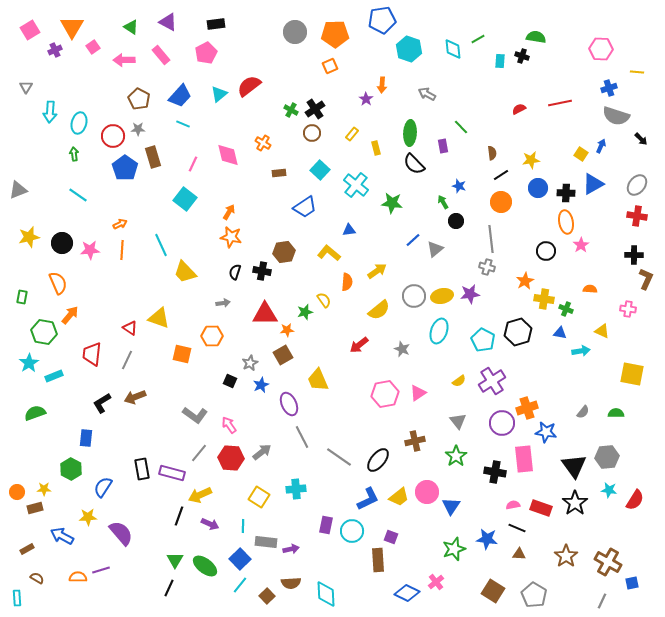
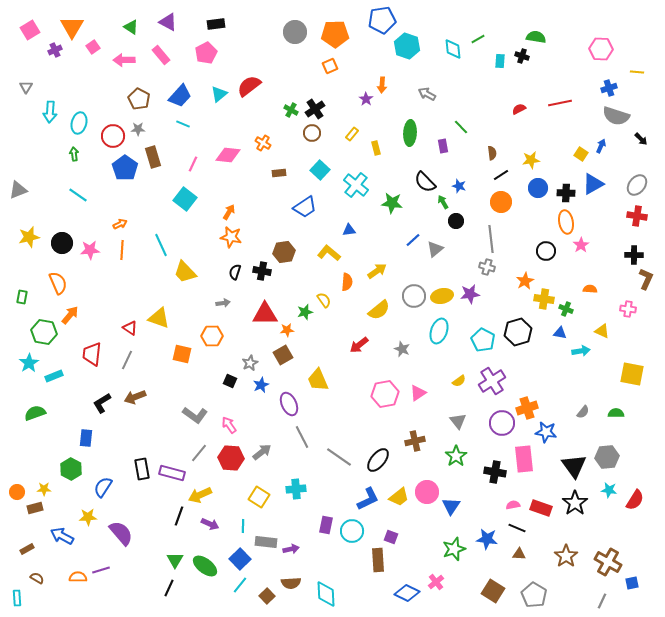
cyan hexagon at (409, 49): moved 2 px left, 3 px up
pink diamond at (228, 155): rotated 70 degrees counterclockwise
black semicircle at (414, 164): moved 11 px right, 18 px down
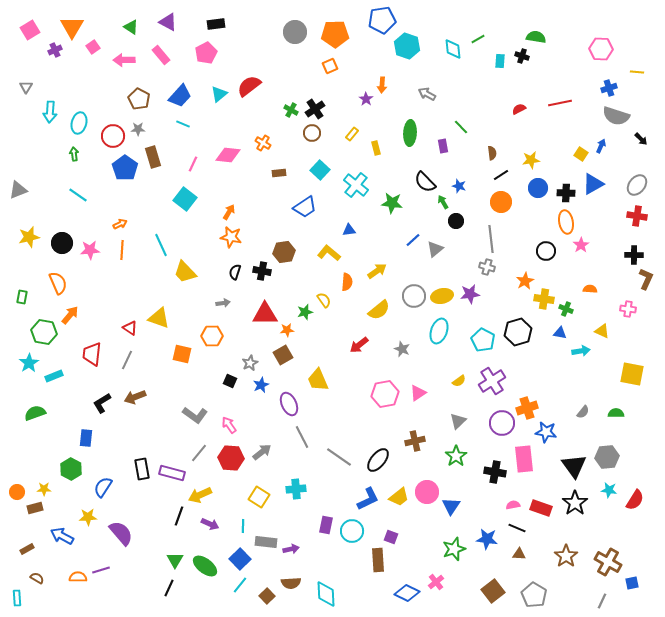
gray triangle at (458, 421): rotated 24 degrees clockwise
brown square at (493, 591): rotated 20 degrees clockwise
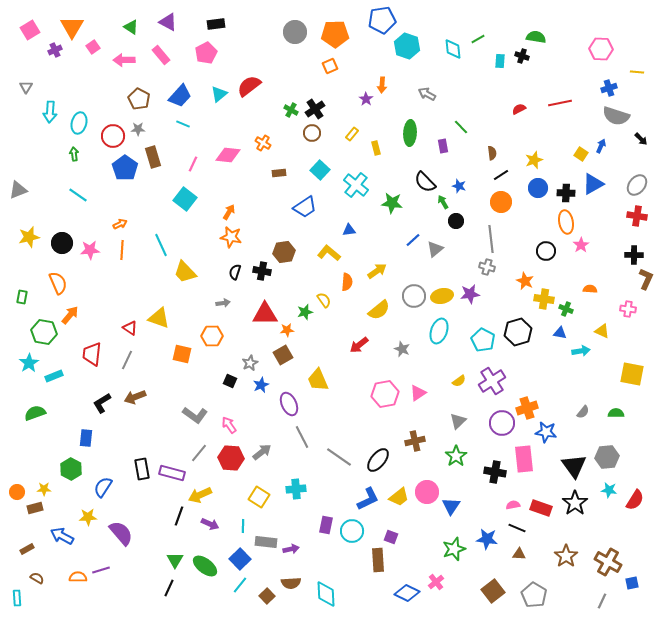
yellow star at (531, 160): moved 3 px right; rotated 12 degrees counterclockwise
orange star at (525, 281): rotated 18 degrees counterclockwise
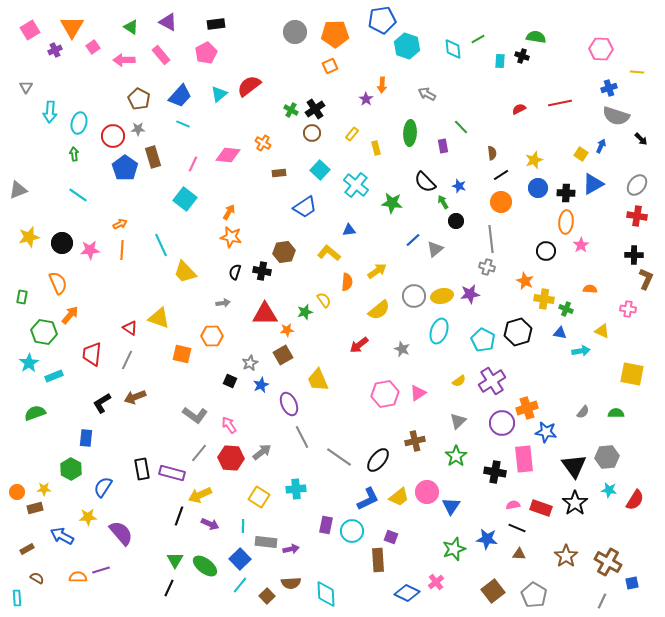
orange ellipse at (566, 222): rotated 15 degrees clockwise
